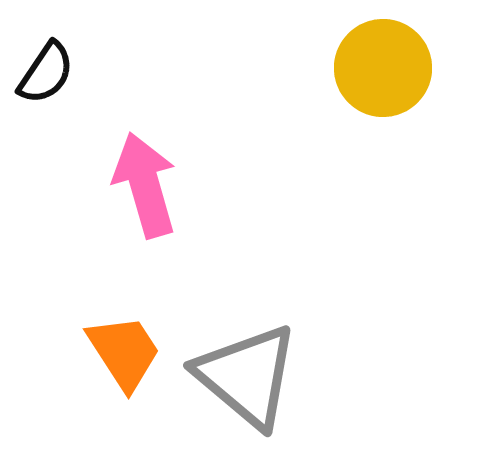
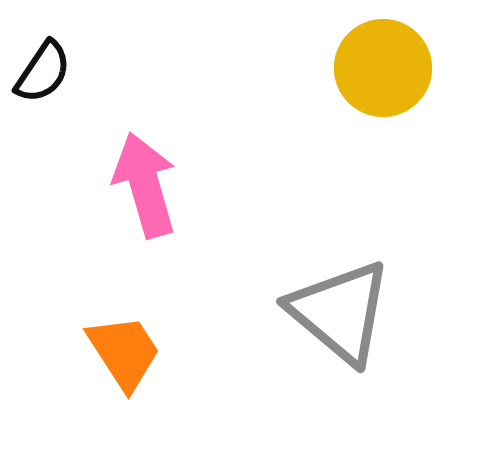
black semicircle: moved 3 px left, 1 px up
gray triangle: moved 93 px right, 64 px up
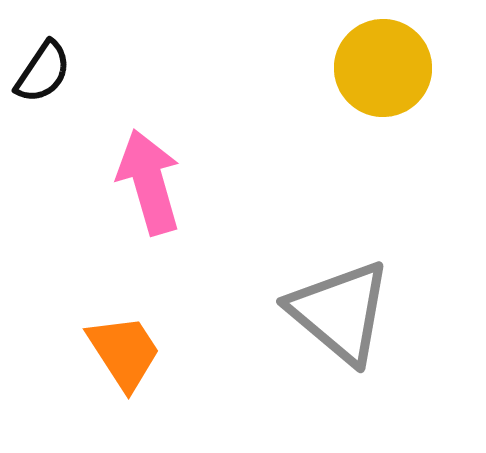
pink arrow: moved 4 px right, 3 px up
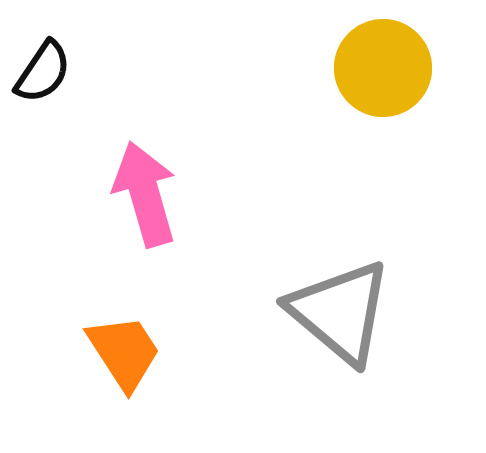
pink arrow: moved 4 px left, 12 px down
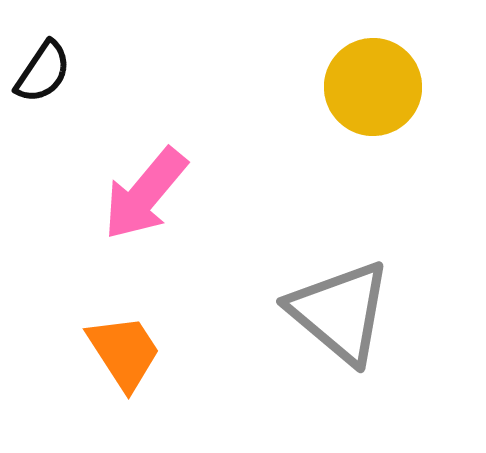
yellow circle: moved 10 px left, 19 px down
pink arrow: rotated 124 degrees counterclockwise
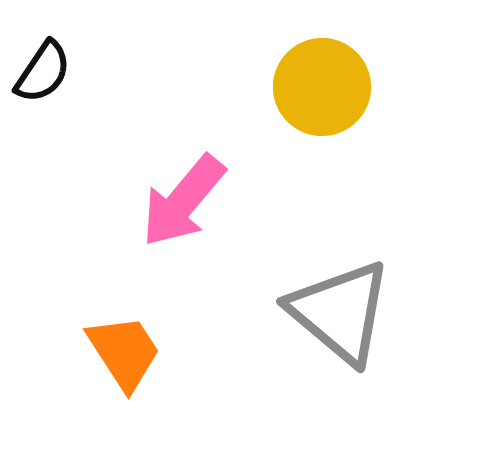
yellow circle: moved 51 px left
pink arrow: moved 38 px right, 7 px down
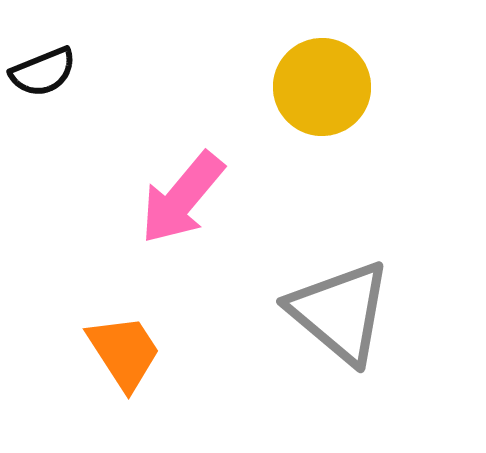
black semicircle: rotated 34 degrees clockwise
pink arrow: moved 1 px left, 3 px up
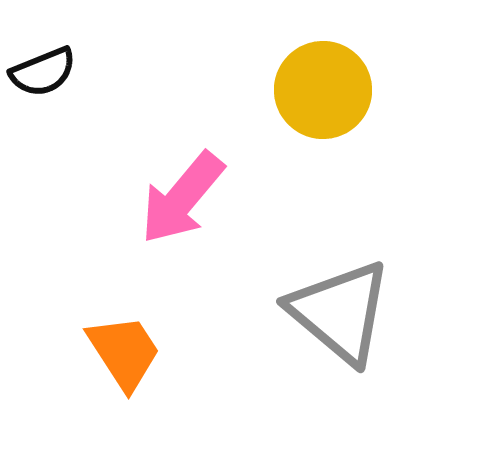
yellow circle: moved 1 px right, 3 px down
